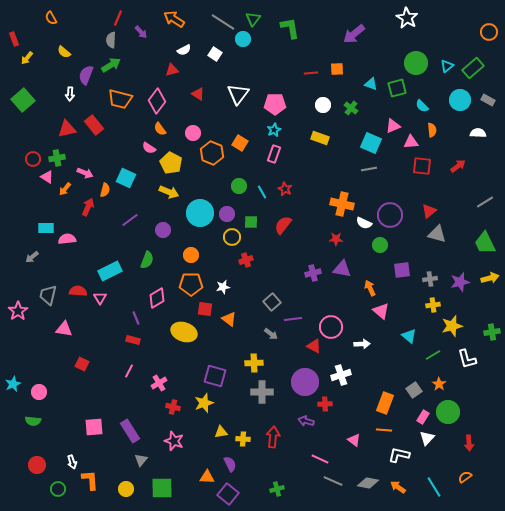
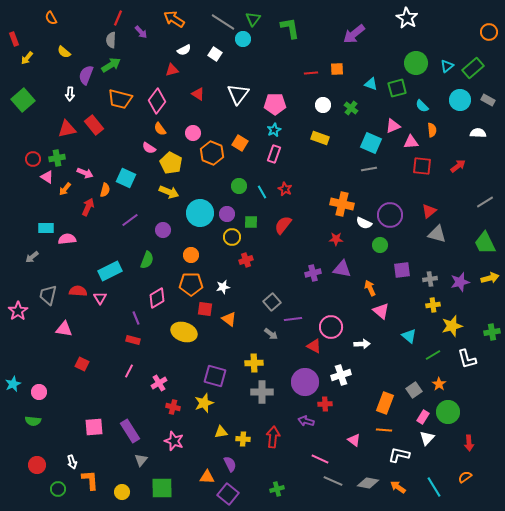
yellow circle at (126, 489): moved 4 px left, 3 px down
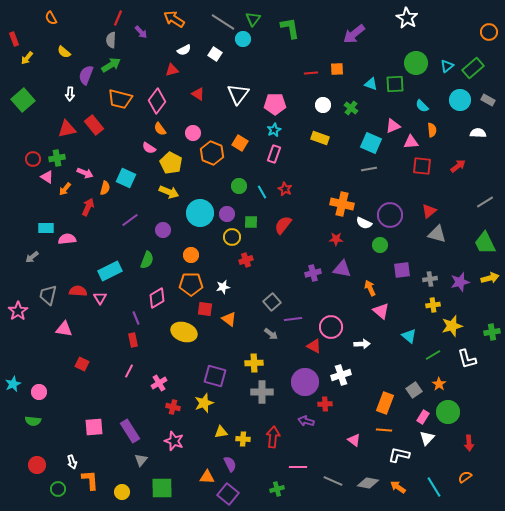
green square at (397, 88): moved 2 px left, 4 px up; rotated 12 degrees clockwise
orange semicircle at (105, 190): moved 2 px up
red rectangle at (133, 340): rotated 64 degrees clockwise
pink line at (320, 459): moved 22 px left, 8 px down; rotated 24 degrees counterclockwise
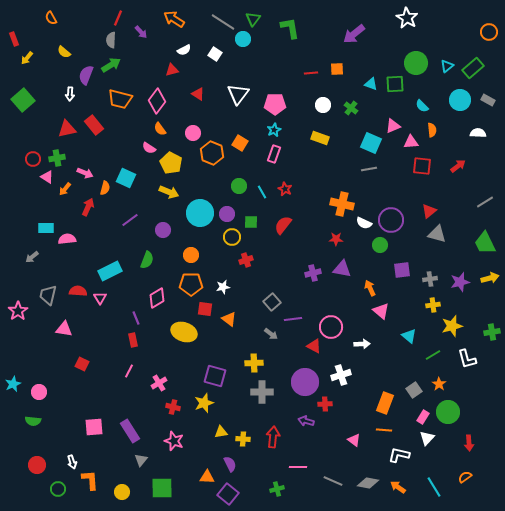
purple circle at (390, 215): moved 1 px right, 5 px down
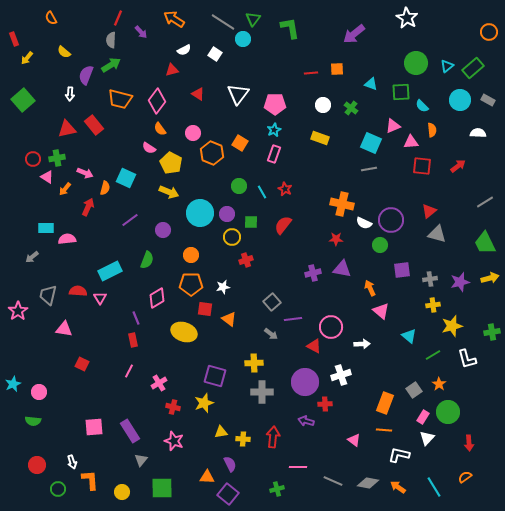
green square at (395, 84): moved 6 px right, 8 px down
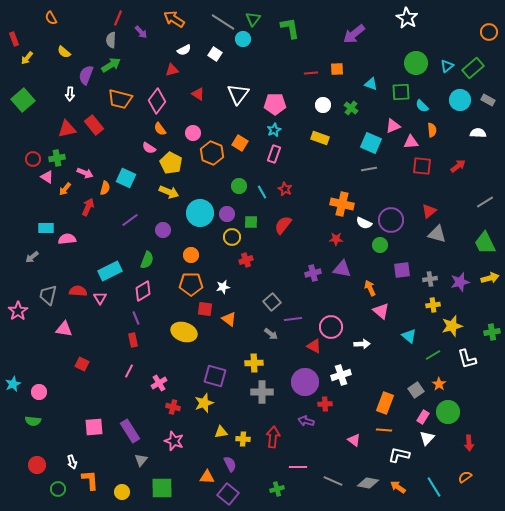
pink diamond at (157, 298): moved 14 px left, 7 px up
gray square at (414, 390): moved 2 px right
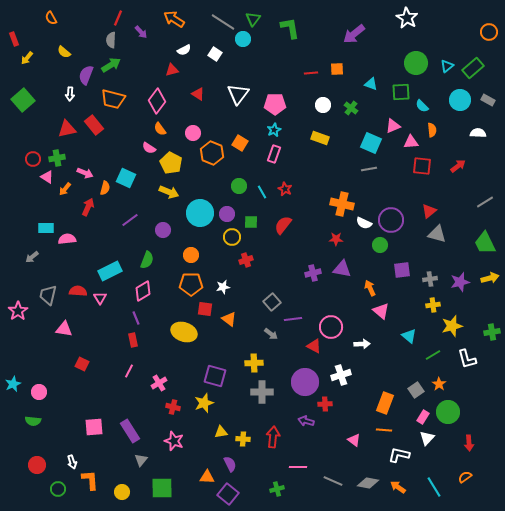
orange trapezoid at (120, 99): moved 7 px left
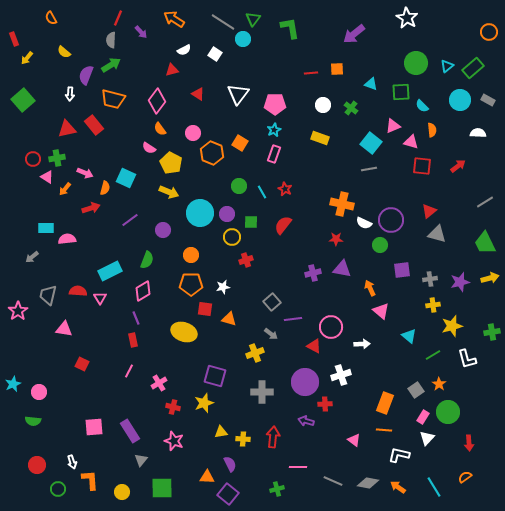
pink triangle at (411, 142): rotated 21 degrees clockwise
cyan square at (371, 143): rotated 15 degrees clockwise
red arrow at (88, 207): moved 3 px right, 1 px down; rotated 48 degrees clockwise
orange triangle at (229, 319): rotated 21 degrees counterclockwise
yellow cross at (254, 363): moved 1 px right, 10 px up; rotated 18 degrees counterclockwise
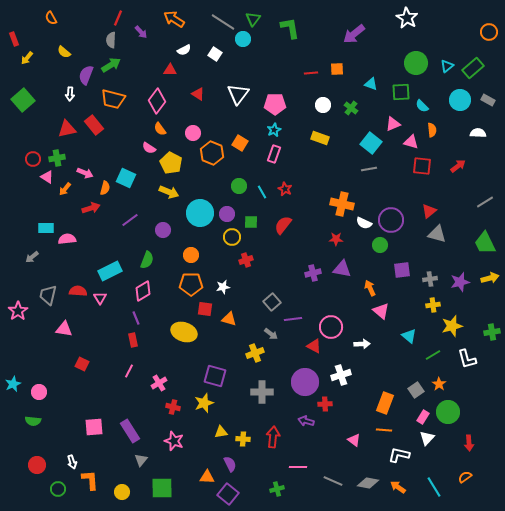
red triangle at (172, 70): moved 2 px left; rotated 16 degrees clockwise
pink triangle at (393, 126): moved 2 px up
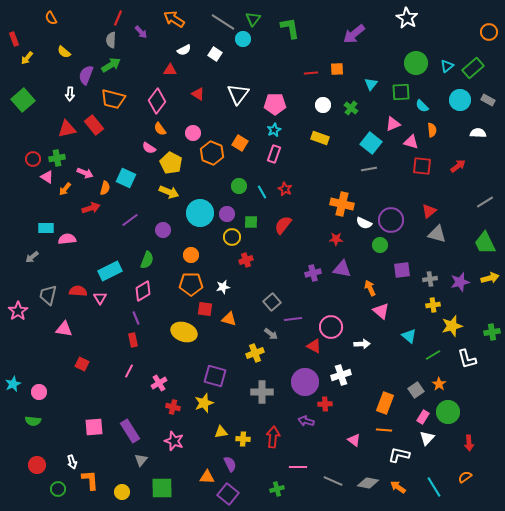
cyan triangle at (371, 84): rotated 48 degrees clockwise
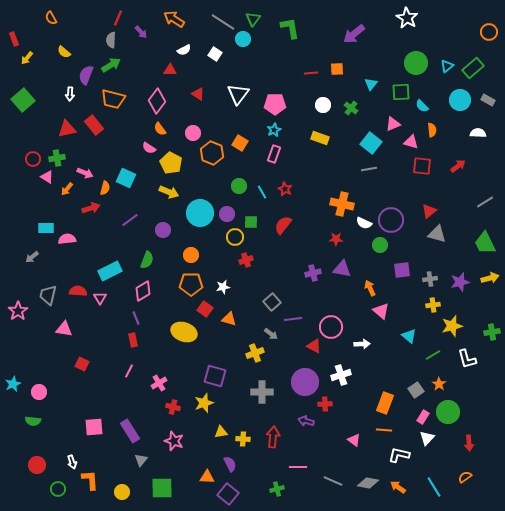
orange arrow at (65, 189): moved 2 px right
yellow circle at (232, 237): moved 3 px right
red square at (205, 309): rotated 28 degrees clockwise
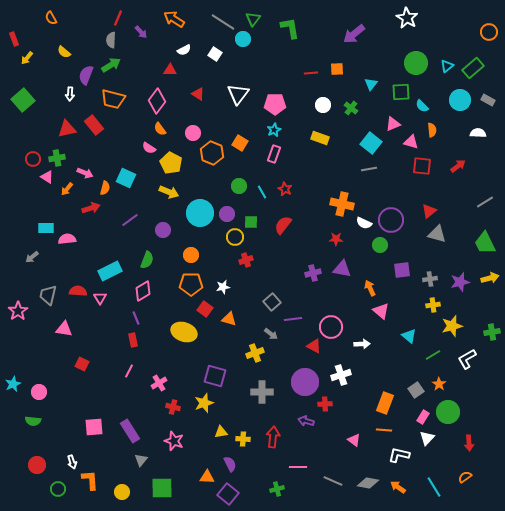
white L-shape at (467, 359): rotated 75 degrees clockwise
